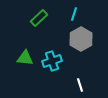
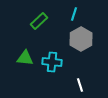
green rectangle: moved 3 px down
cyan cross: moved 1 px down; rotated 24 degrees clockwise
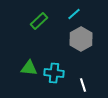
cyan line: rotated 32 degrees clockwise
green triangle: moved 4 px right, 10 px down
cyan cross: moved 2 px right, 11 px down
white line: moved 3 px right
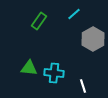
green rectangle: rotated 12 degrees counterclockwise
gray hexagon: moved 12 px right
white line: moved 1 px down
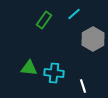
green rectangle: moved 5 px right, 1 px up
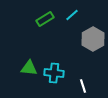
cyan line: moved 2 px left, 1 px down
green rectangle: moved 1 px right, 1 px up; rotated 24 degrees clockwise
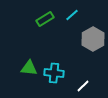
white line: rotated 64 degrees clockwise
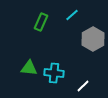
green rectangle: moved 4 px left, 3 px down; rotated 36 degrees counterclockwise
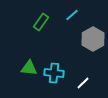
green rectangle: rotated 12 degrees clockwise
white line: moved 3 px up
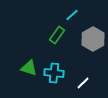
green rectangle: moved 16 px right, 13 px down
green triangle: rotated 12 degrees clockwise
